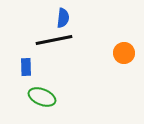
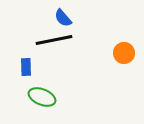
blue semicircle: rotated 132 degrees clockwise
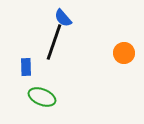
black line: moved 2 px down; rotated 60 degrees counterclockwise
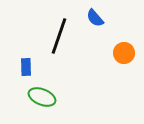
blue semicircle: moved 32 px right
black line: moved 5 px right, 6 px up
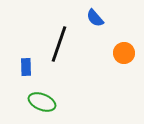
black line: moved 8 px down
green ellipse: moved 5 px down
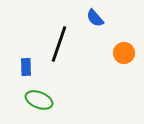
green ellipse: moved 3 px left, 2 px up
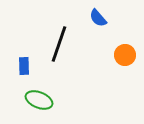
blue semicircle: moved 3 px right
orange circle: moved 1 px right, 2 px down
blue rectangle: moved 2 px left, 1 px up
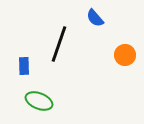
blue semicircle: moved 3 px left
green ellipse: moved 1 px down
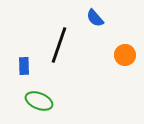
black line: moved 1 px down
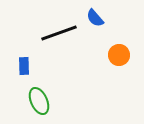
black line: moved 12 px up; rotated 51 degrees clockwise
orange circle: moved 6 px left
green ellipse: rotated 44 degrees clockwise
